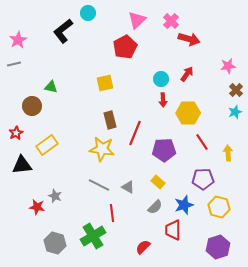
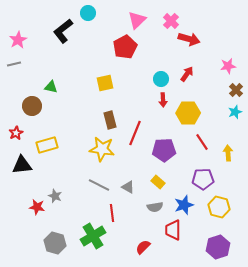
yellow rectangle at (47, 145): rotated 20 degrees clockwise
gray semicircle at (155, 207): rotated 35 degrees clockwise
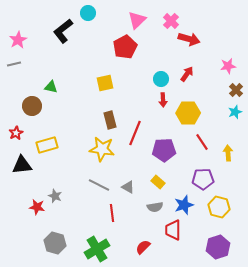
green cross at (93, 236): moved 4 px right, 13 px down
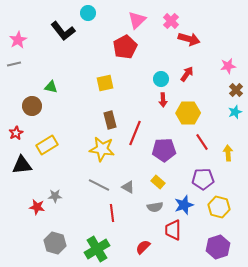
black L-shape at (63, 31): rotated 90 degrees counterclockwise
yellow rectangle at (47, 145): rotated 15 degrees counterclockwise
gray star at (55, 196): rotated 24 degrees counterclockwise
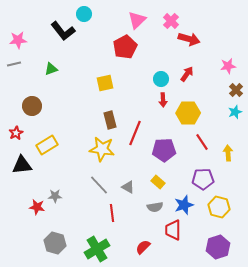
cyan circle at (88, 13): moved 4 px left, 1 px down
pink star at (18, 40): rotated 24 degrees clockwise
green triangle at (51, 87): moved 18 px up; rotated 32 degrees counterclockwise
gray line at (99, 185): rotated 20 degrees clockwise
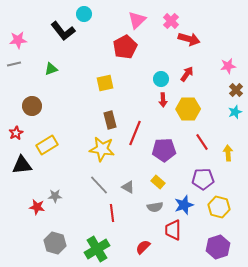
yellow hexagon at (188, 113): moved 4 px up
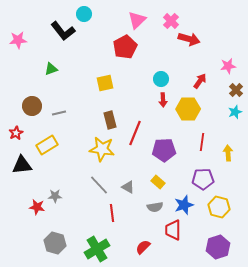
gray line at (14, 64): moved 45 px right, 49 px down
red arrow at (187, 74): moved 13 px right, 7 px down
red line at (202, 142): rotated 42 degrees clockwise
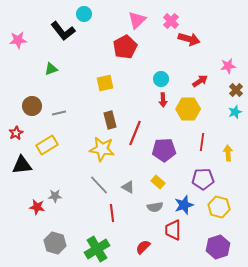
red arrow at (200, 81): rotated 21 degrees clockwise
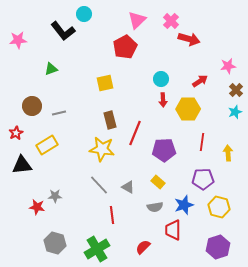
red line at (112, 213): moved 2 px down
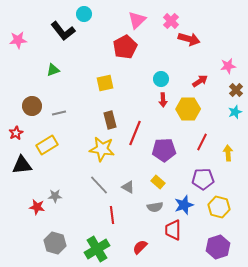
green triangle at (51, 69): moved 2 px right, 1 px down
red line at (202, 142): rotated 18 degrees clockwise
red semicircle at (143, 247): moved 3 px left
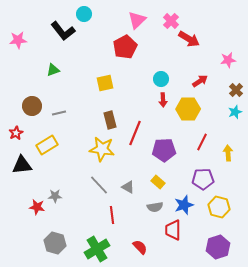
red arrow at (189, 39): rotated 15 degrees clockwise
pink star at (228, 66): moved 6 px up
red semicircle at (140, 247): rotated 91 degrees clockwise
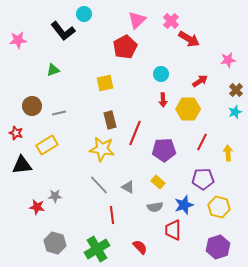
cyan circle at (161, 79): moved 5 px up
red star at (16, 133): rotated 24 degrees counterclockwise
